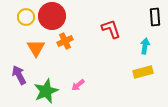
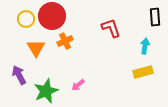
yellow circle: moved 2 px down
red L-shape: moved 1 px up
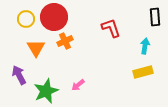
red circle: moved 2 px right, 1 px down
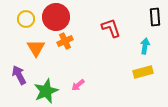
red circle: moved 2 px right
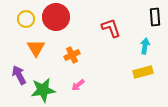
orange cross: moved 7 px right, 14 px down
green star: moved 3 px left, 1 px up; rotated 15 degrees clockwise
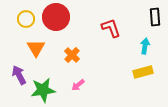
orange cross: rotated 21 degrees counterclockwise
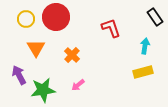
black rectangle: rotated 30 degrees counterclockwise
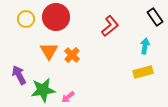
red L-shape: moved 1 px left, 2 px up; rotated 70 degrees clockwise
orange triangle: moved 13 px right, 3 px down
pink arrow: moved 10 px left, 12 px down
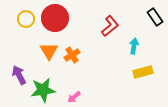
red circle: moved 1 px left, 1 px down
cyan arrow: moved 11 px left
orange cross: rotated 14 degrees clockwise
pink arrow: moved 6 px right
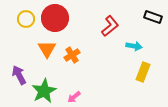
black rectangle: moved 2 px left; rotated 36 degrees counterclockwise
cyan arrow: rotated 91 degrees clockwise
orange triangle: moved 2 px left, 2 px up
yellow rectangle: rotated 54 degrees counterclockwise
green star: moved 1 px right, 1 px down; rotated 20 degrees counterclockwise
